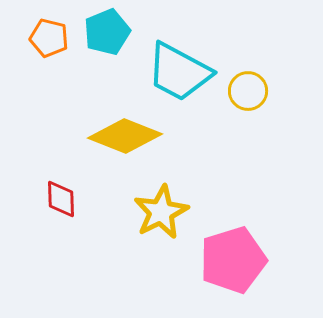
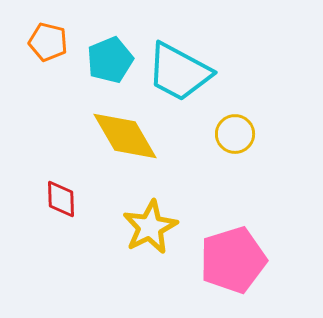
cyan pentagon: moved 3 px right, 28 px down
orange pentagon: moved 1 px left, 4 px down
yellow circle: moved 13 px left, 43 px down
yellow diamond: rotated 38 degrees clockwise
yellow star: moved 11 px left, 15 px down
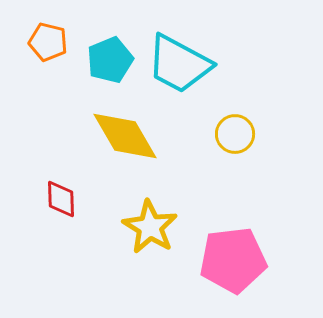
cyan trapezoid: moved 8 px up
yellow star: rotated 14 degrees counterclockwise
pink pentagon: rotated 10 degrees clockwise
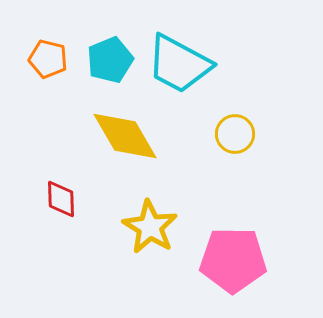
orange pentagon: moved 17 px down
pink pentagon: rotated 8 degrees clockwise
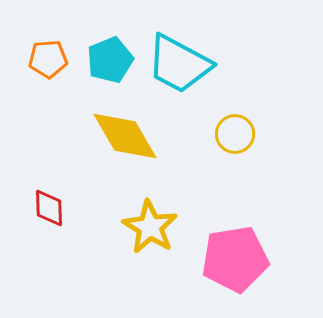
orange pentagon: rotated 18 degrees counterclockwise
red diamond: moved 12 px left, 9 px down
pink pentagon: moved 2 px right, 1 px up; rotated 10 degrees counterclockwise
